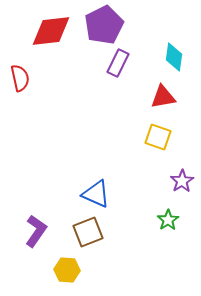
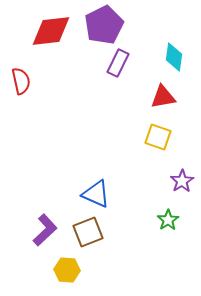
red semicircle: moved 1 px right, 3 px down
purple L-shape: moved 9 px right, 1 px up; rotated 12 degrees clockwise
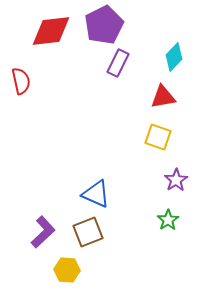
cyan diamond: rotated 36 degrees clockwise
purple star: moved 6 px left, 1 px up
purple L-shape: moved 2 px left, 2 px down
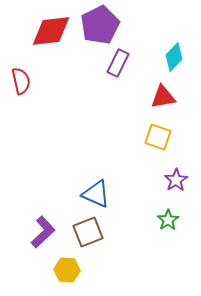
purple pentagon: moved 4 px left
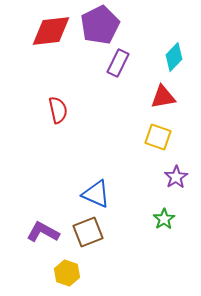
red semicircle: moved 37 px right, 29 px down
purple star: moved 3 px up
green star: moved 4 px left, 1 px up
purple L-shape: rotated 108 degrees counterclockwise
yellow hexagon: moved 3 px down; rotated 15 degrees clockwise
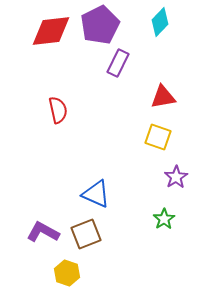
cyan diamond: moved 14 px left, 35 px up
brown square: moved 2 px left, 2 px down
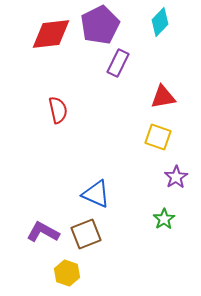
red diamond: moved 3 px down
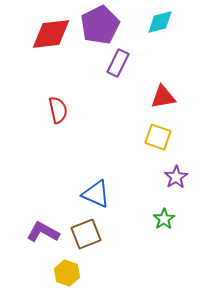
cyan diamond: rotated 32 degrees clockwise
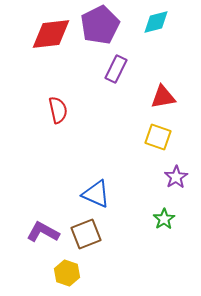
cyan diamond: moved 4 px left
purple rectangle: moved 2 px left, 6 px down
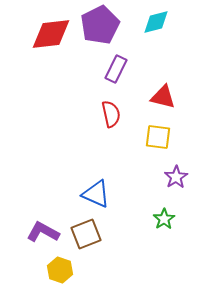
red triangle: rotated 24 degrees clockwise
red semicircle: moved 53 px right, 4 px down
yellow square: rotated 12 degrees counterclockwise
yellow hexagon: moved 7 px left, 3 px up
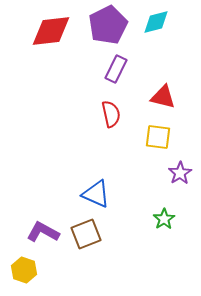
purple pentagon: moved 8 px right
red diamond: moved 3 px up
purple star: moved 4 px right, 4 px up
yellow hexagon: moved 36 px left
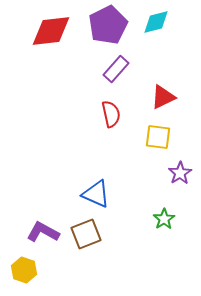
purple rectangle: rotated 16 degrees clockwise
red triangle: rotated 40 degrees counterclockwise
